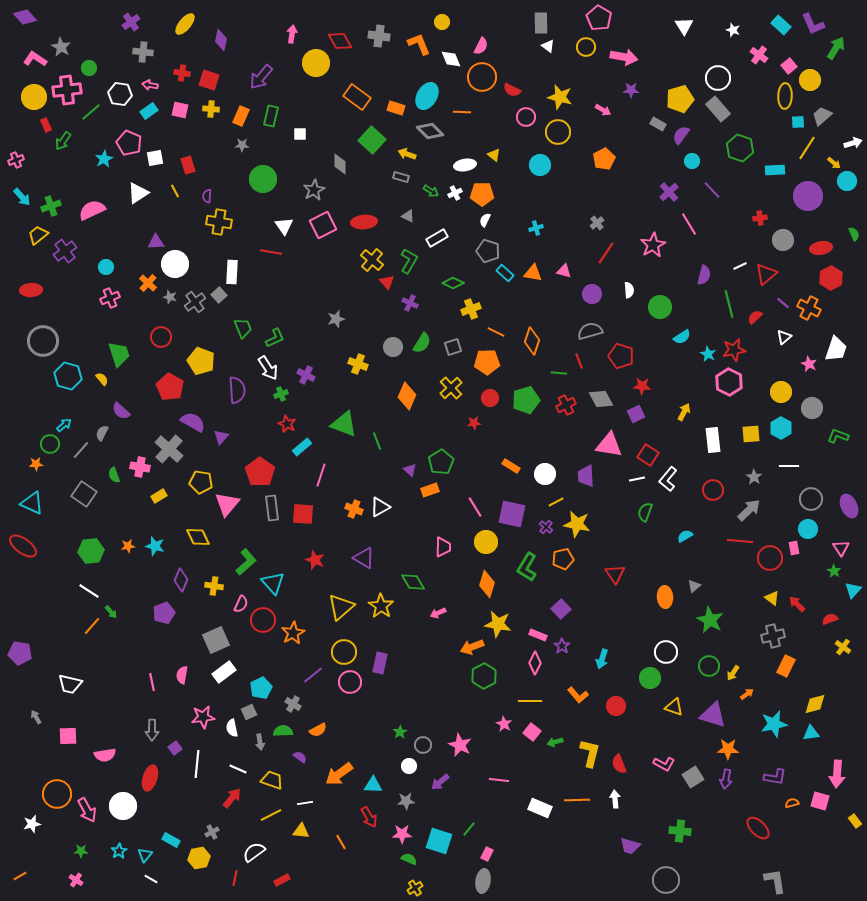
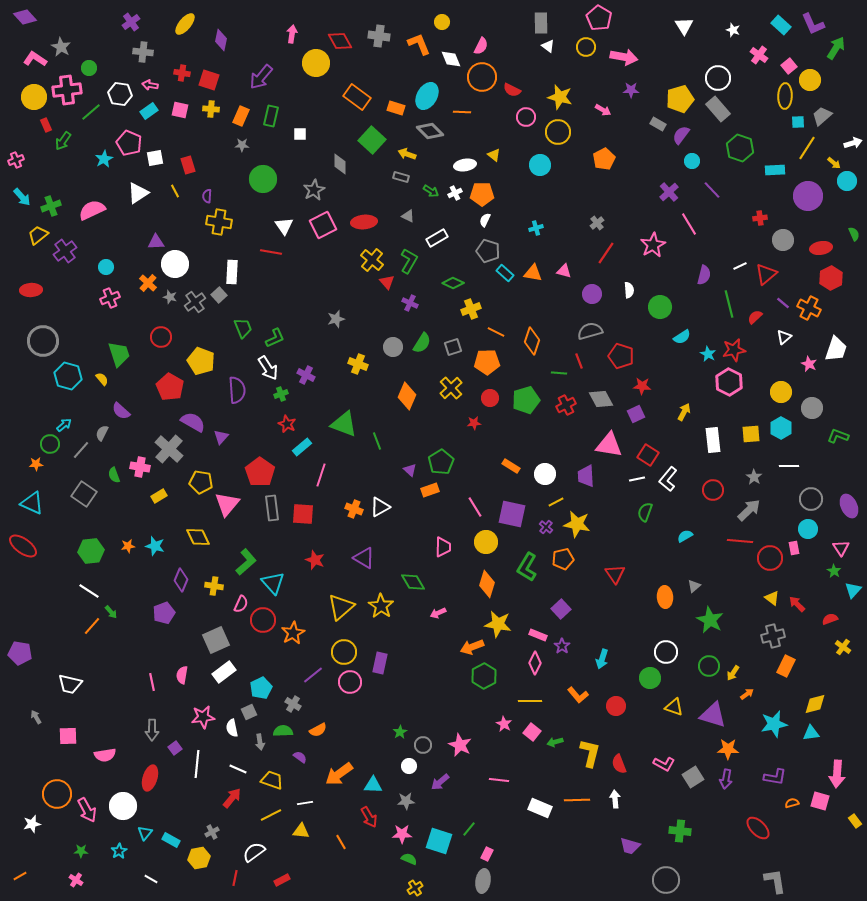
cyan triangle at (145, 855): moved 22 px up
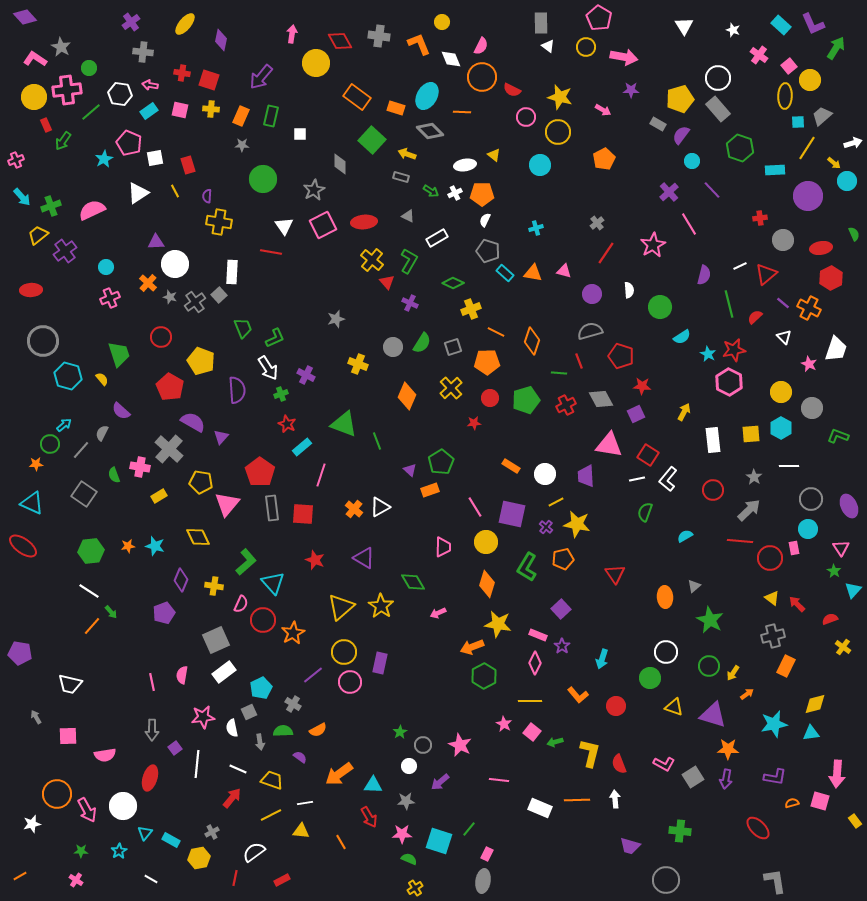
white triangle at (784, 337): rotated 35 degrees counterclockwise
orange cross at (354, 509): rotated 18 degrees clockwise
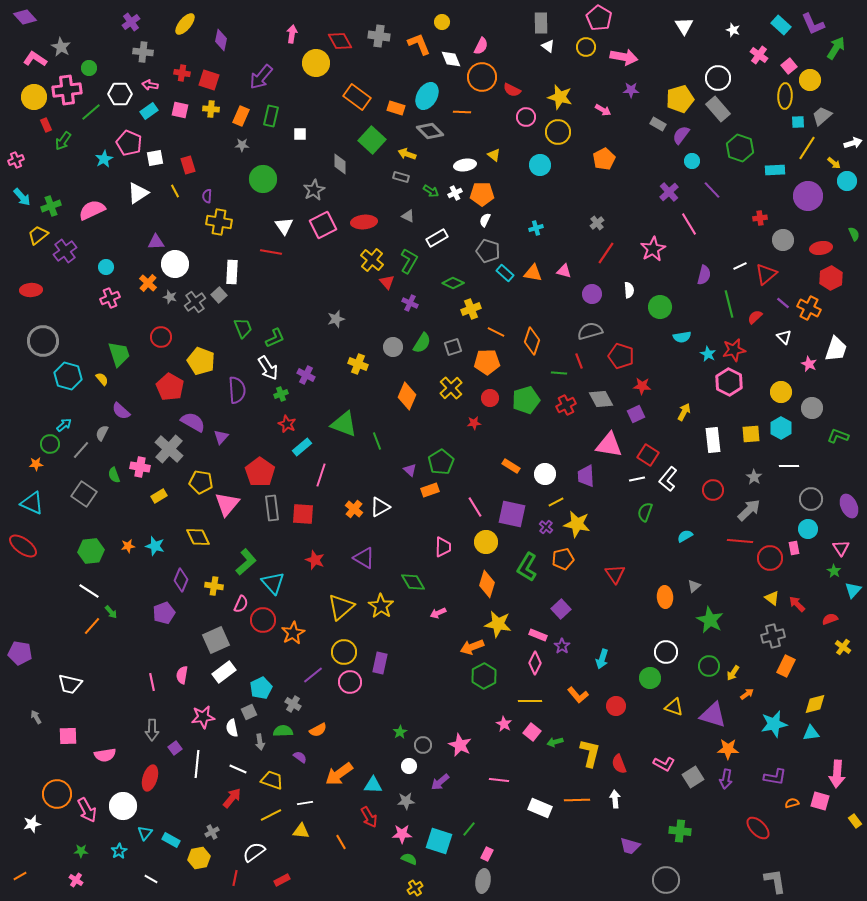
white hexagon at (120, 94): rotated 10 degrees counterclockwise
pink star at (653, 245): moved 4 px down
cyan semicircle at (682, 337): rotated 24 degrees clockwise
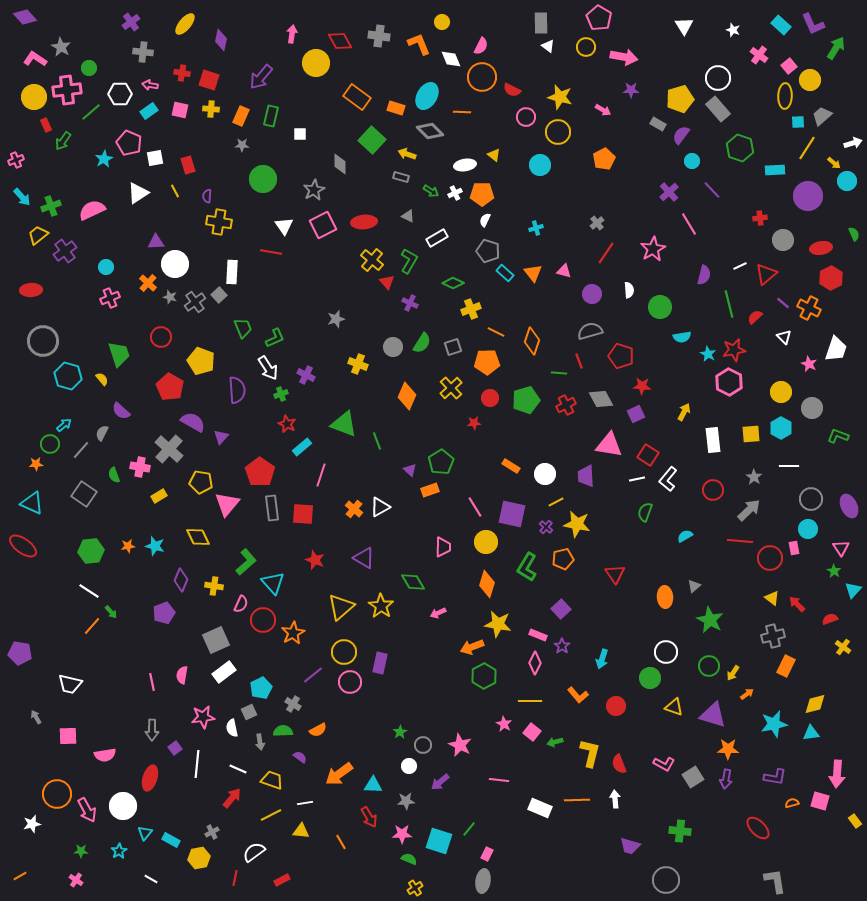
orange triangle at (533, 273): rotated 42 degrees clockwise
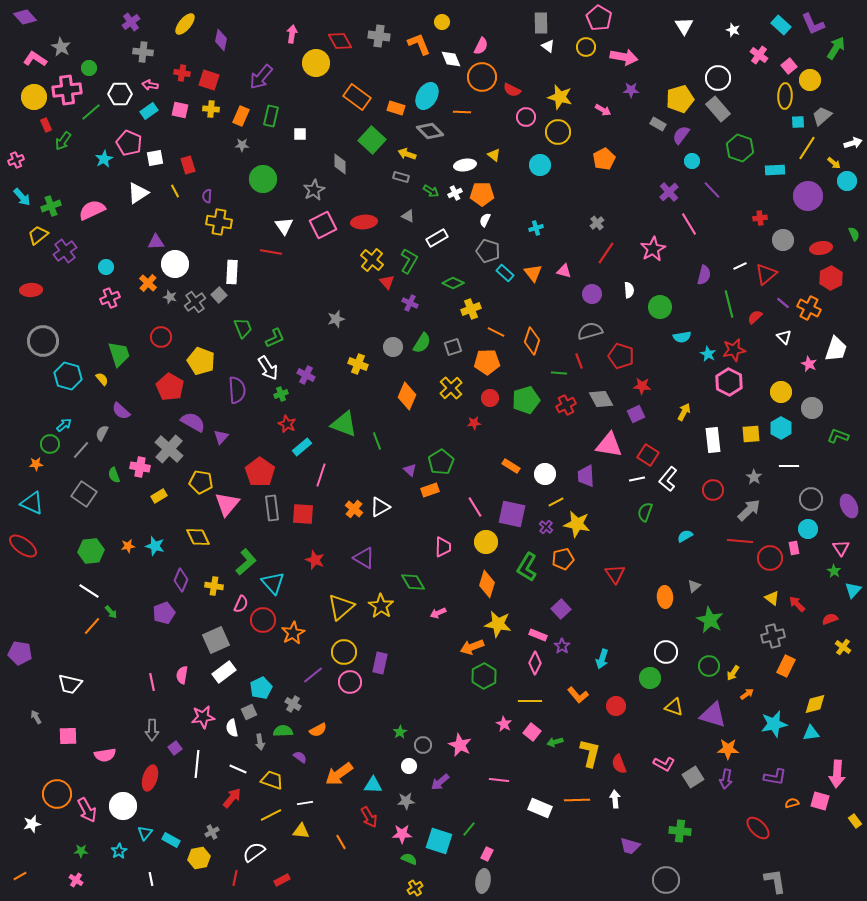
white line at (151, 879): rotated 48 degrees clockwise
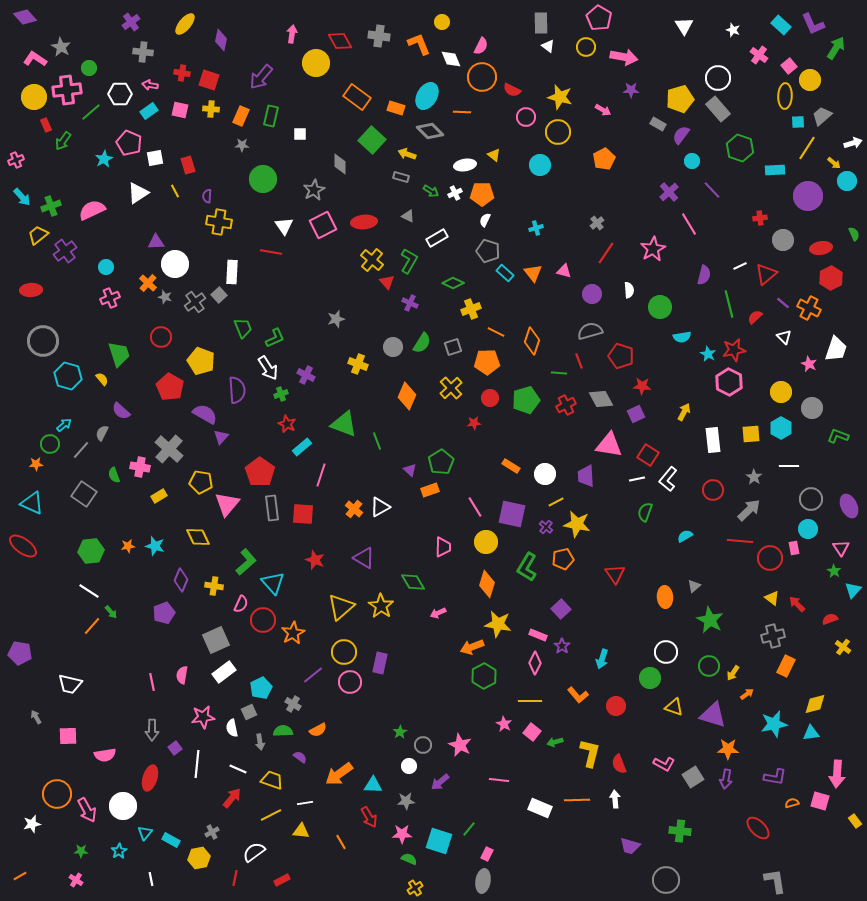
gray star at (170, 297): moved 5 px left
purple semicircle at (193, 422): moved 12 px right, 8 px up
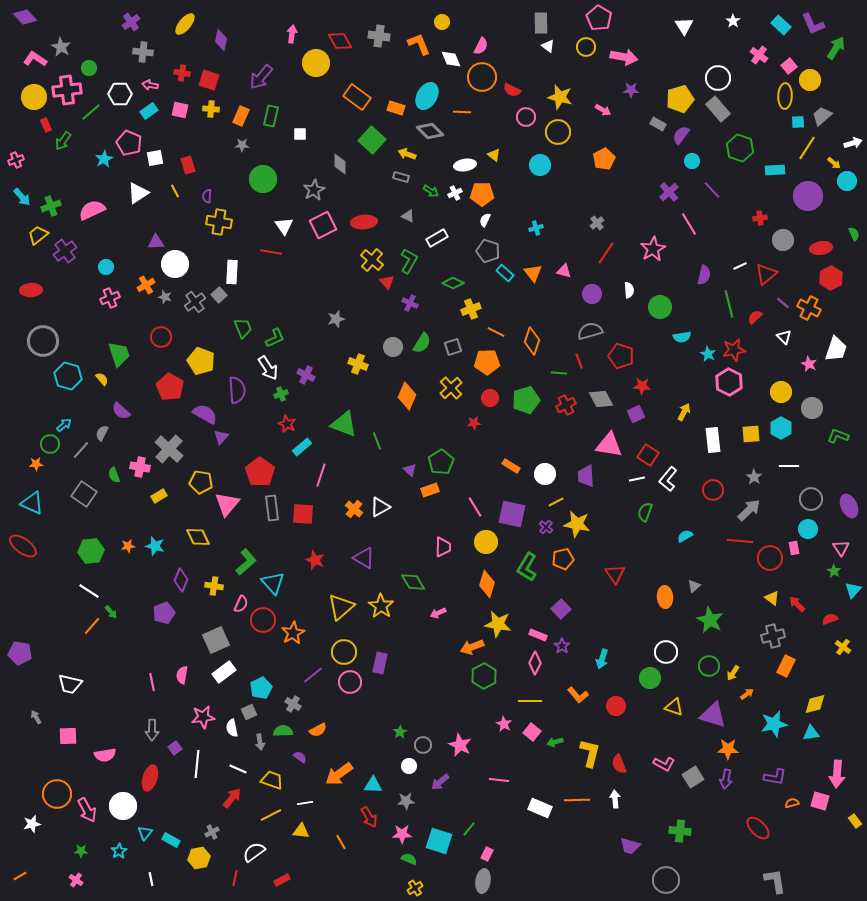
white star at (733, 30): moved 9 px up; rotated 16 degrees clockwise
orange cross at (148, 283): moved 2 px left, 2 px down; rotated 18 degrees clockwise
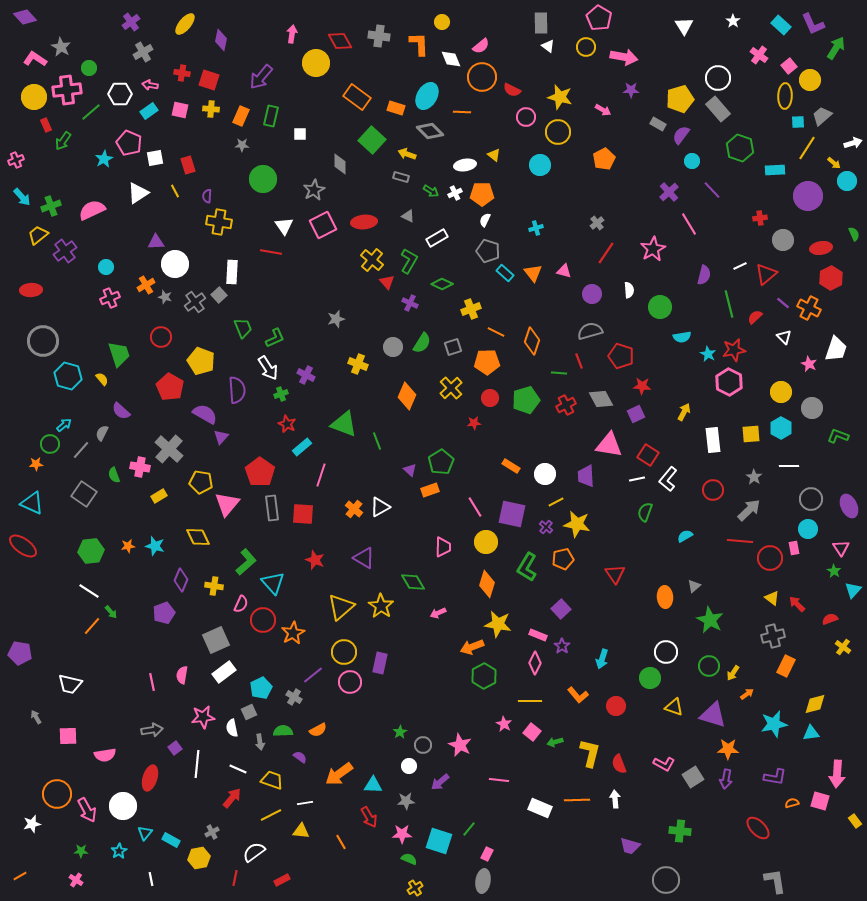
orange L-shape at (419, 44): rotated 20 degrees clockwise
pink semicircle at (481, 46): rotated 24 degrees clockwise
gray cross at (143, 52): rotated 36 degrees counterclockwise
green diamond at (453, 283): moved 11 px left, 1 px down
gray cross at (293, 704): moved 1 px right, 7 px up
gray arrow at (152, 730): rotated 100 degrees counterclockwise
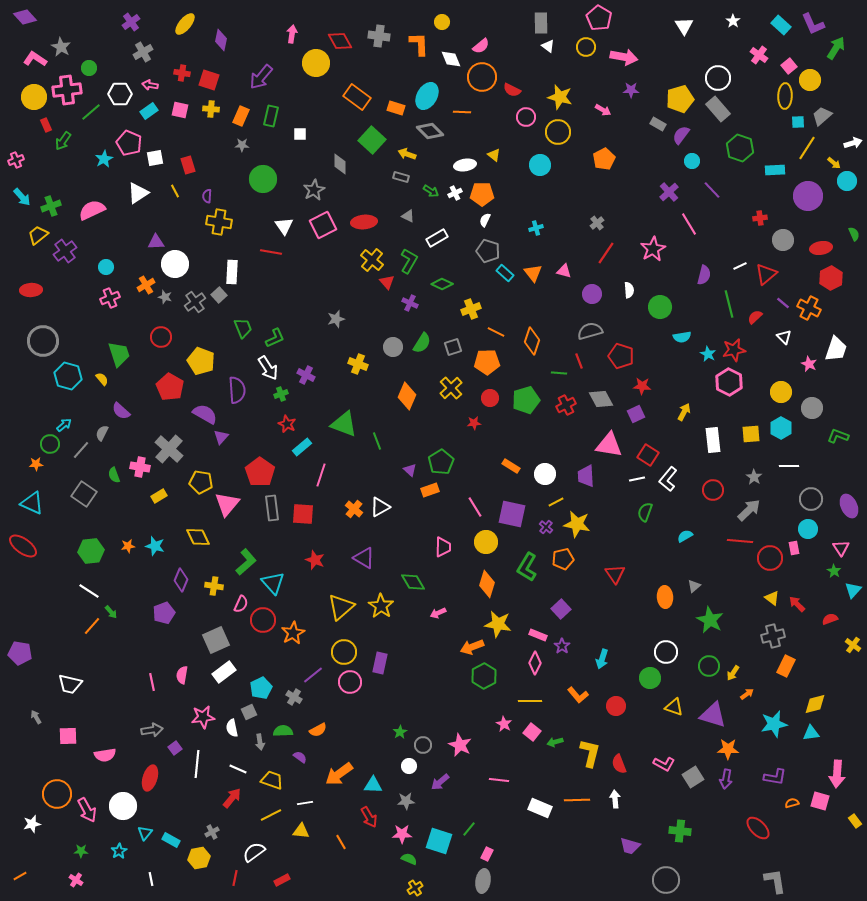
yellow cross at (843, 647): moved 10 px right, 2 px up
